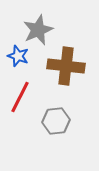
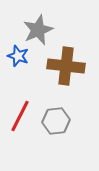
red line: moved 19 px down
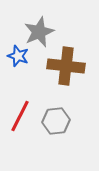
gray star: moved 1 px right, 2 px down
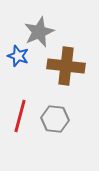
red line: rotated 12 degrees counterclockwise
gray hexagon: moved 1 px left, 2 px up; rotated 12 degrees clockwise
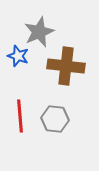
red line: rotated 20 degrees counterclockwise
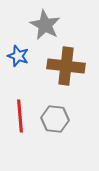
gray star: moved 6 px right, 7 px up; rotated 20 degrees counterclockwise
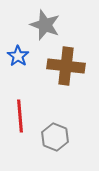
gray star: rotated 8 degrees counterclockwise
blue star: rotated 15 degrees clockwise
gray hexagon: moved 18 px down; rotated 16 degrees clockwise
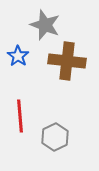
brown cross: moved 1 px right, 5 px up
gray hexagon: rotated 12 degrees clockwise
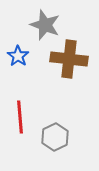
brown cross: moved 2 px right, 2 px up
red line: moved 1 px down
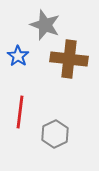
red line: moved 5 px up; rotated 12 degrees clockwise
gray hexagon: moved 3 px up
